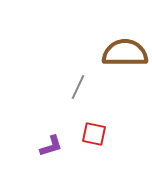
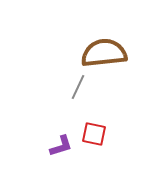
brown semicircle: moved 21 px left; rotated 6 degrees counterclockwise
purple L-shape: moved 10 px right
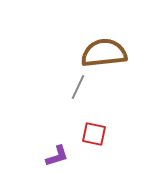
purple L-shape: moved 4 px left, 10 px down
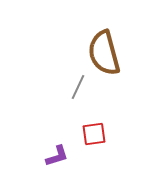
brown semicircle: rotated 99 degrees counterclockwise
red square: rotated 20 degrees counterclockwise
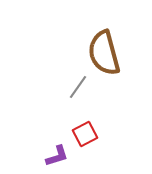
gray line: rotated 10 degrees clockwise
red square: moved 9 px left; rotated 20 degrees counterclockwise
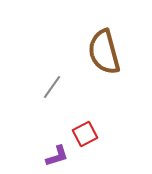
brown semicircle: moved 1 px up
gray line: moved 26 px left
